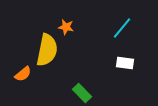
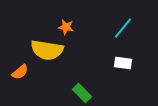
cyan line: moved 1 px right
yellow semicircle: rotated 88 degrees clockwise
white rectangle: moved 2 px left
orange semicircle: moved 3 px left, 2 px up
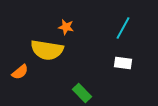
cyan line: rotated 10 degrees counterclockwise
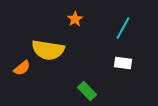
orange star: moved 9 px right, 8 px up; rotated 28 degrees clockwise
yellow semicircle: moved 1 px right
orange semicircle: moved 2 px right, 4 px up
green rectangle: moved 5 px right, 2 px up
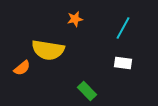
orange star: rotated 21 degrees clockwise
